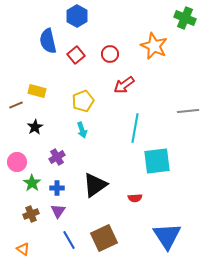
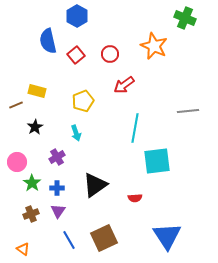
cyan arrow: moved 6 px left, 3 px down
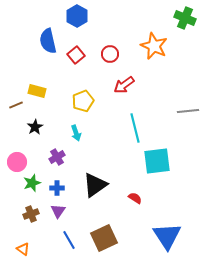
cyan line: rotated 24 degrees counterclockwise
green star: rotated 18 degrees clockwise
red semicircle: rotated 144 degrees counterclockwise
